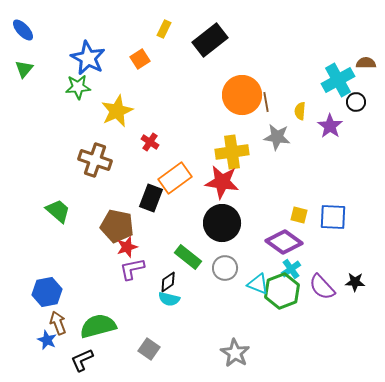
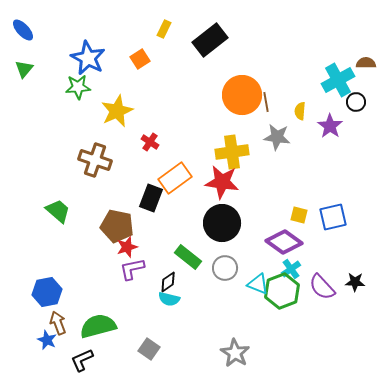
blue square at (333, 217): rotated 16 degrees counterclockwise
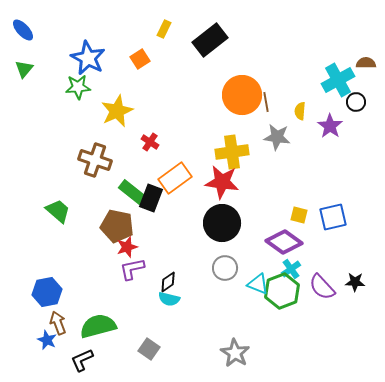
green rectangle at (188, 257): moved 56 px left, 65 px up
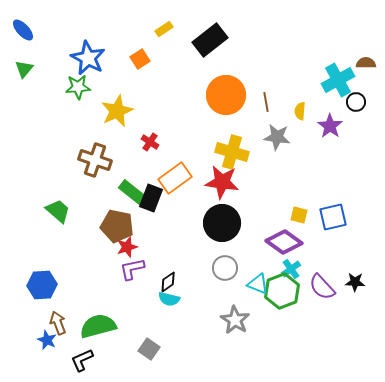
yellow rectangle at (164, 29): rotated 30 degrees clockwise
orange circle at (242, 95): moved 16 px left
yellow cross at (232, 152): rotated 24 degrees clockwise
blue hexagon at (47, 292): moved 5 px left, 7 px up; rotated 8 degrees clockwise
gray star at (235, 353): moved 33 px up
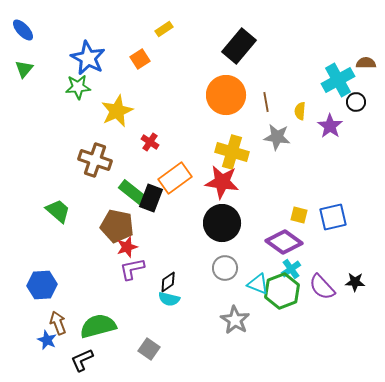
black rectangle at (210, 40): moved 29 px right, 6 px down; rotated 12 degrees counterclockwise
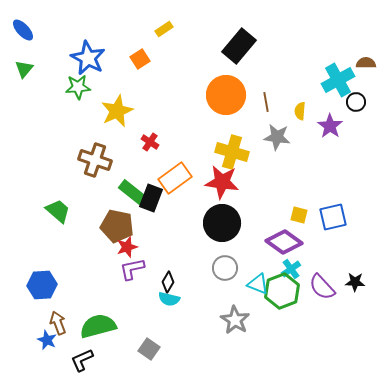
black diamond at (168, 282): rotated 25 degrees counterclockwise
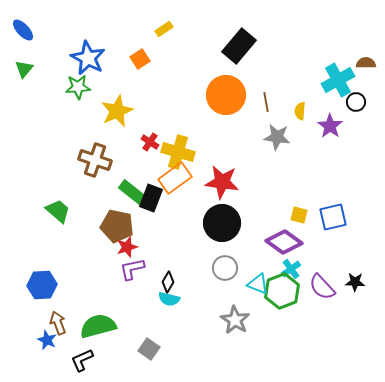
yellow cross at (232, 152): moved 54 px left
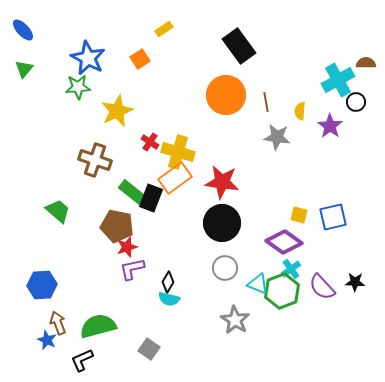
black rectangle at (239, 46): rotated 76 degrees counterclockwise
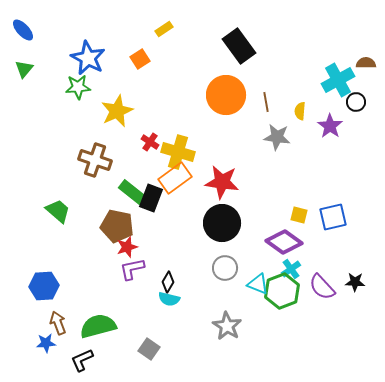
blue hexagon at (42, 285): moved 2 px right, 1 px down
gray star at (235, 320): moved 8 px left, 6 px down
blue star at (47, 340): moved 1 px left, 3 px down; rotated 30 degrees counterclockwise
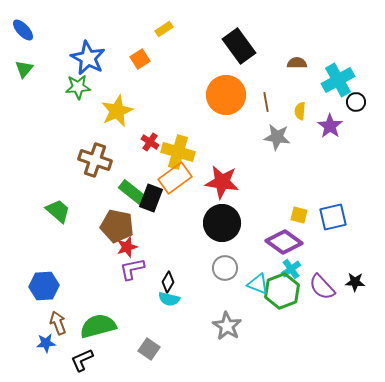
brown semicircle at (366, 63): moved 69 px left
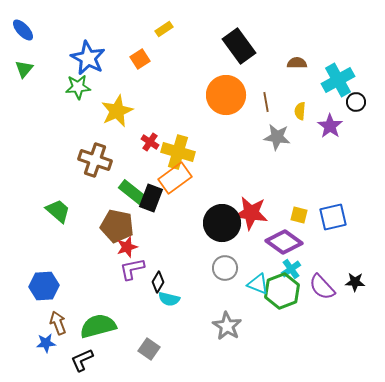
red star at (222, 182): moved 29 px right, 31 px down
black diamond at (168, 282): moved 10 px left
